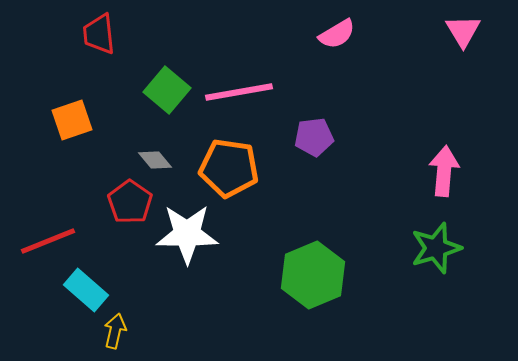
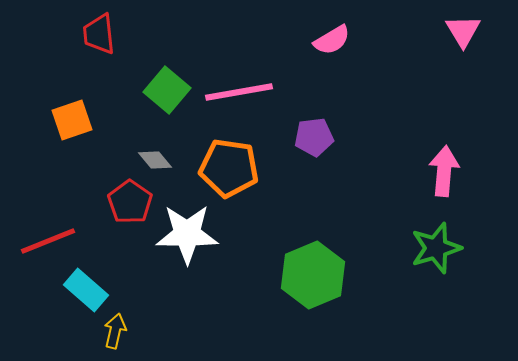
pink semicircle: moved 5 px left, 6 px down
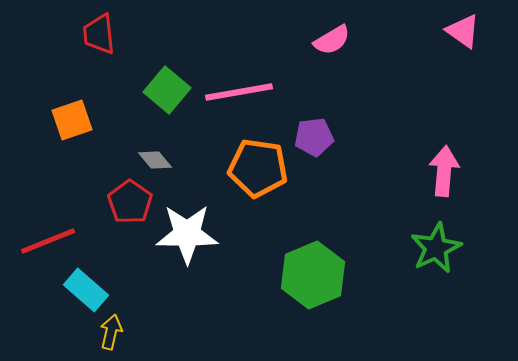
pink triangle: rotated 24 degrees counterclockwise
orange pentagon: moved 29 px right
green star: rotated 9 degrees counterclockwise
yellow arrow: moved 4 px left, 1 px down
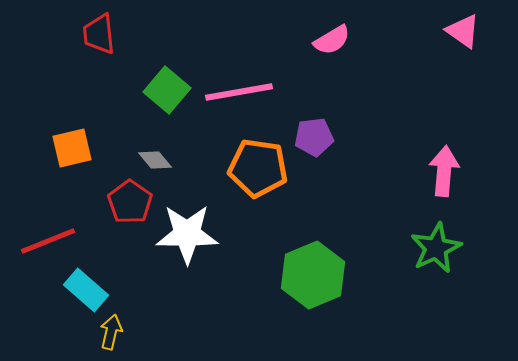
orange square: moved 28 px down; rotated 6 degrees clockwise
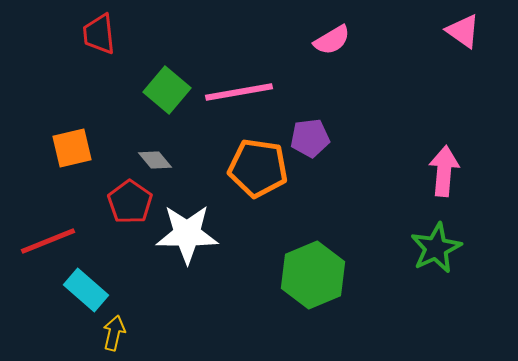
purple pentagon: moved 4 px left, 1 px down
yellow arrow: moved 3 px right, 1 px down
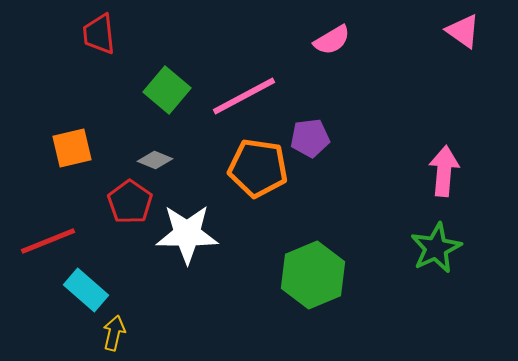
pink line: moved 5 px right, 4 px down; rotated 18 degrees counterclockwise
gray diamond: rotated 28 degrees counterclockwise
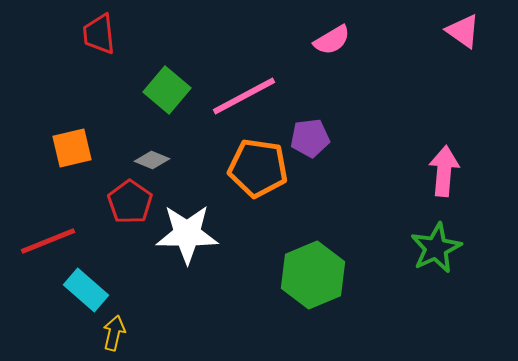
gray diamond: moved 3 px left
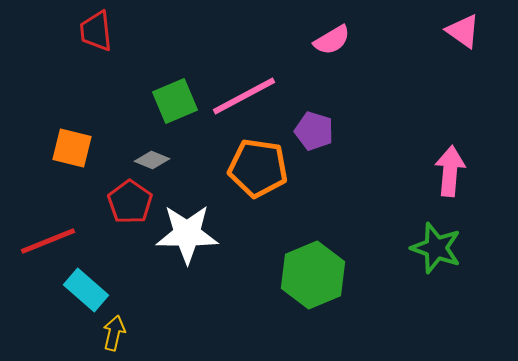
red trapezoid: moved 3 px left, 3 px up
green square: moved 8 px right, 11 px down; rotated 27 degrees clockwise
purple pentagon: moved 4 px right, 7 px up; rotated 24 degrees clockwise
orange square: rotated 27 degrees clockwise
pink arrow: moved 6 px right
green star: rotated 27 degrees counterclockwise
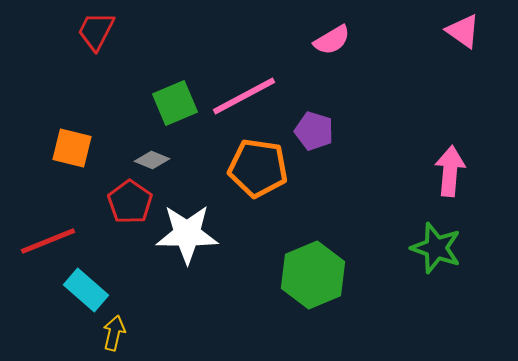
red trapezoid: rotated 33 degrees clockwise
green square: moved 2 px down
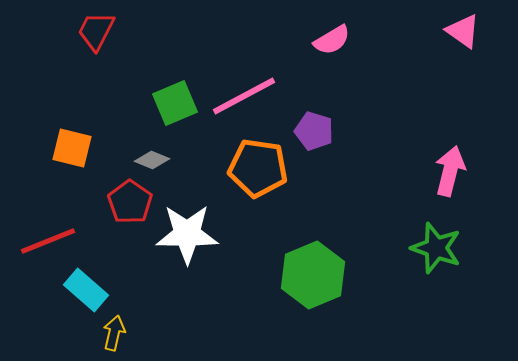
pink arrow: rotated 9 degrees clockwise
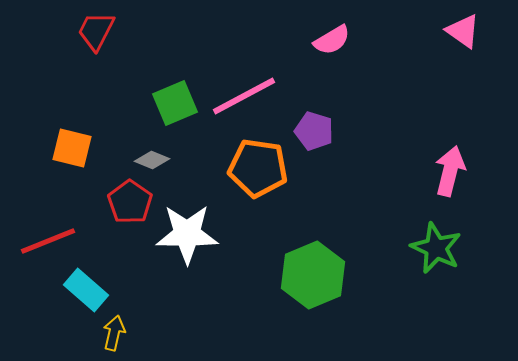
green star: rotated 6 degrees clockwise
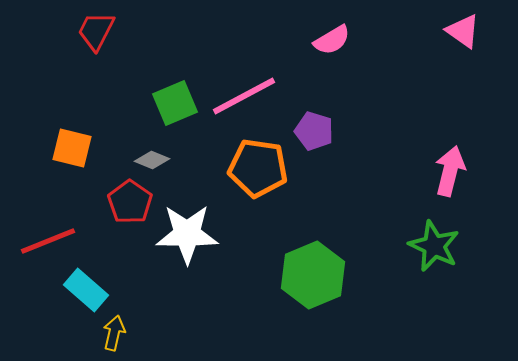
green star: moved 2 px left, 2 px up
